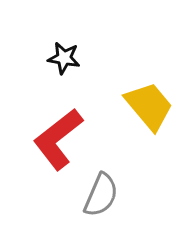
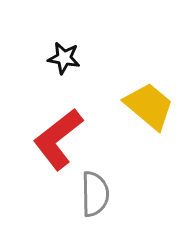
yellow trapezoid: rotated 10 degrees counterclockwise
gray semicircle: moved 6 px left, 1 px up; rotated 24 degrees counterclockwise
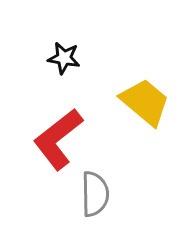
yellow trapezoid: moved 4 px left, 4 px up
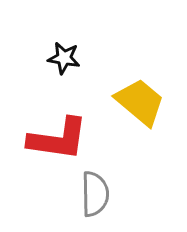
yellow trapezoid: moved 5 px left
red L-shape: rotated 134 degrees counterclockwise
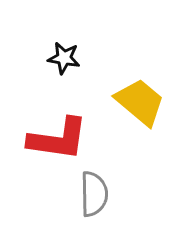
gray semicircle: moved 1 px left
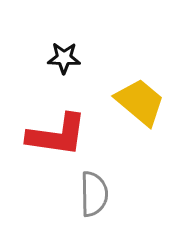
black star: rotated 8 degrees counterclockwise
red L-shape: moved 1 px left, 4 px up
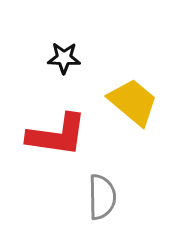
yellow trapezoid: moved 7 px left
gray semicircle: moved 8 px right, 3 px down
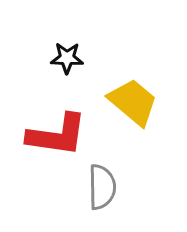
black star: moved 3 px right
gray semicircle: moved 10 px up
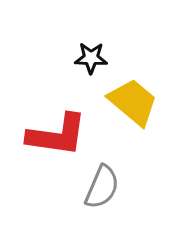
black star: moved 24 px right
gray semicircle: rotated 24 degrees clockwise
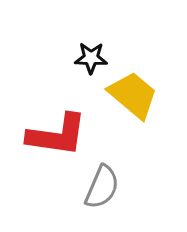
yellow trapezoid: moved 7 px up
